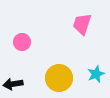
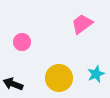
pink trapezoid: rotated 35 degrees clockwise
black arrow: rotated 30 degrees clockwise
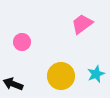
yellow circle: moved 2 px right, 2 px up
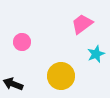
cyan star: moved 20 px up
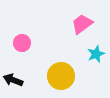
pink circle: moved 1 px down
black arrow: moved 4 px up
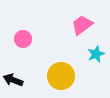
pink trapezoid: moved 1 px down
pink circle: moved 1 px right, 4 px up
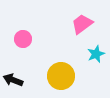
pink trapezoid: moved 1 px up
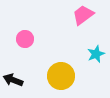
pink trapezoid: moved 1 px right, 9 px up
pink circle: moved 2 px right
